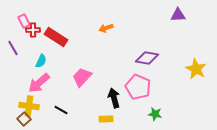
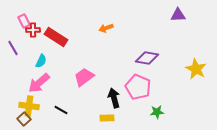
pink trapezoid: moved 2 px right; rotated 10 degrees clockwise
green star: moved 2 px right, 2 px up; rotated 16 degrees counterclockwise
yellow rectangle: moved 1 px right, 1 px up
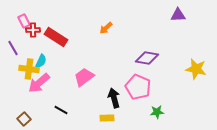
orange arrow: rotated 24 degrees counterclockwise
yellow star: rotated 15 degrees counterclockwise
yellow cross: moved 37 px up
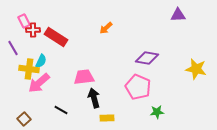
pink trapezoid: rotated 30 degrees clockwise
black arrow: moved 20 px left
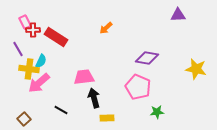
pink rectangle: moved 1 px right, 1 px down
purple line: moved 5 px right, 1 px down
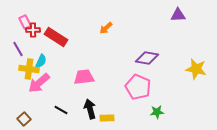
black arrow: moved 4 px left, 11 px down
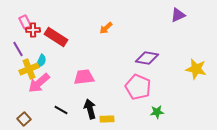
purple triangle: rotated 21 degrees counterclockwise
yellow cross: rotated 30 degrees counterclockwise
yellow rectangle: moved 1 px down
